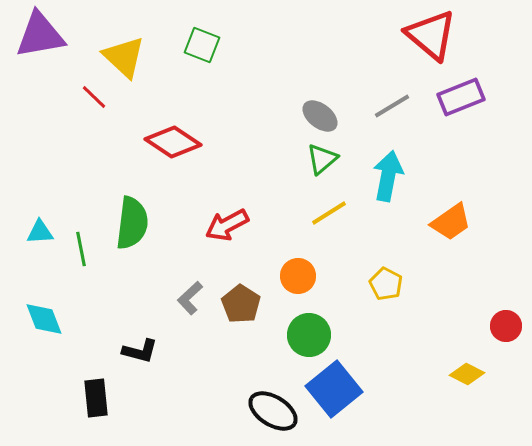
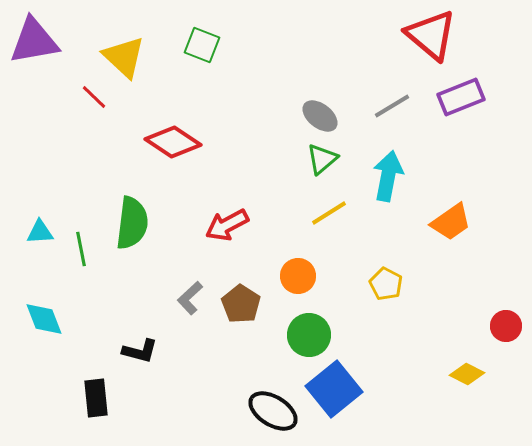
purple triangle: moved 6 px left, 6 px down
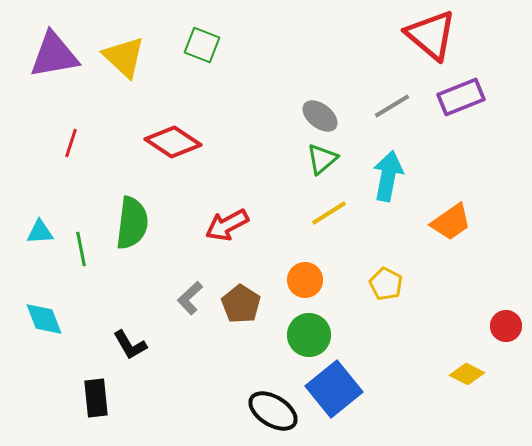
purple triangle: moved 20 px right, 14 px down
red line: moved 23 px left, 46 px down; rotated 64 degrees clockwise
orange circle: moved 7 px right, 4 px down
black L-shape: moved 10 px left, 6 px up; rotated 45 degrees clockwise
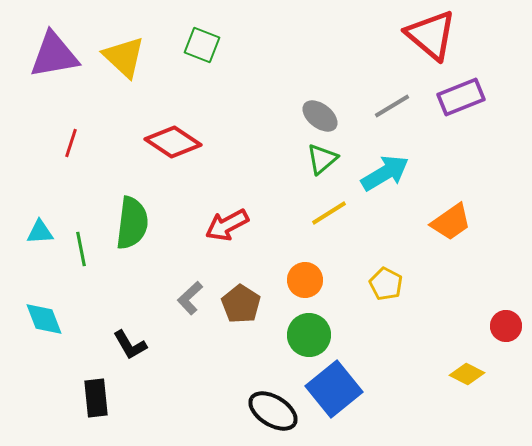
cyan arrow: moved 3 px left, 3 px up; rotated 48 degrees clockwise
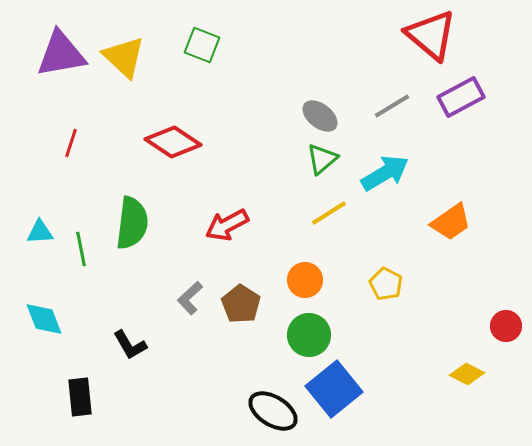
purple triangle: moved 7 px right, 1 px up
purple rectangle: rotated 6 degrees counterclockwise
black rectangle: moved 16 px left, 1 px up
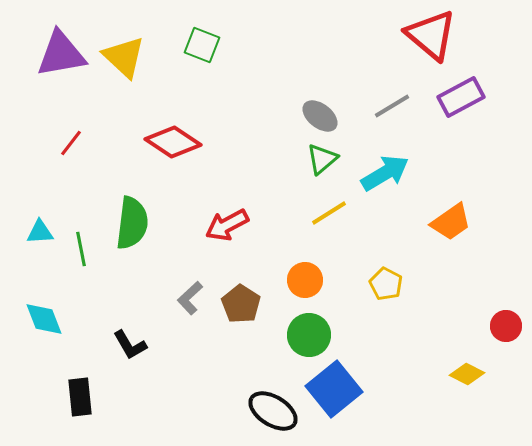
red line: rotated 20 degrees clockwise
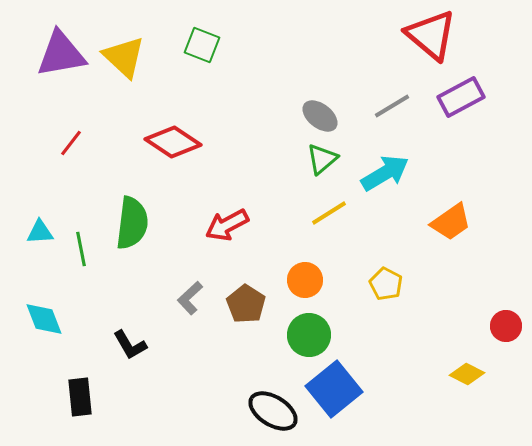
brown pentagon: moved 5 px right
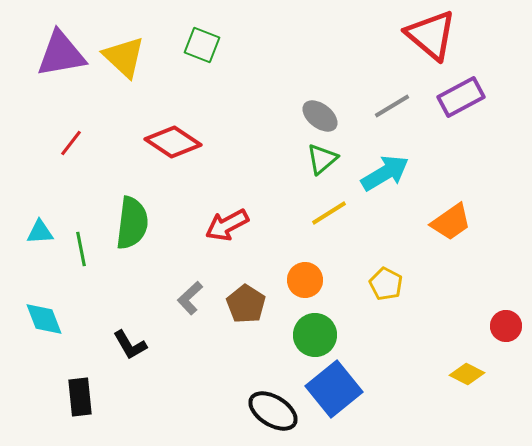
green circle: moved 6 px right
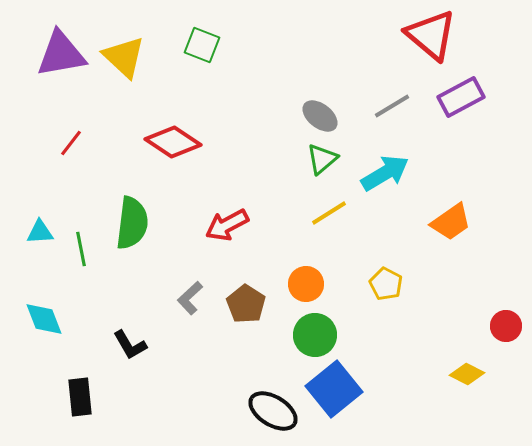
orange circle: moved 1 px right, 4 px down
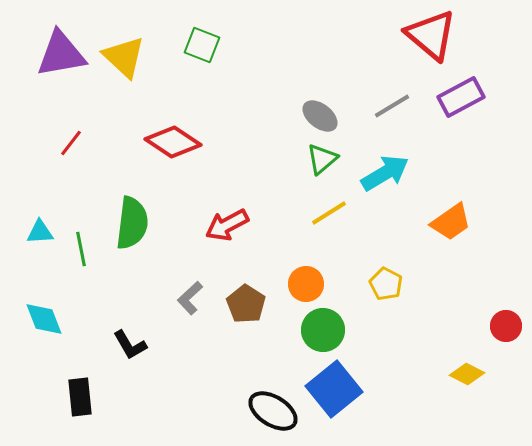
green circle: moved 8 px right, 5 px up
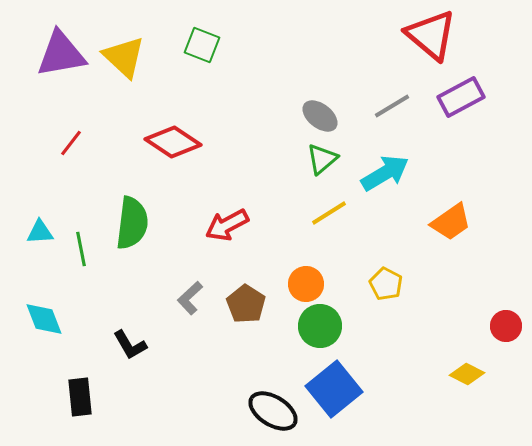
green circle: moved 3 px left, 4 px up
